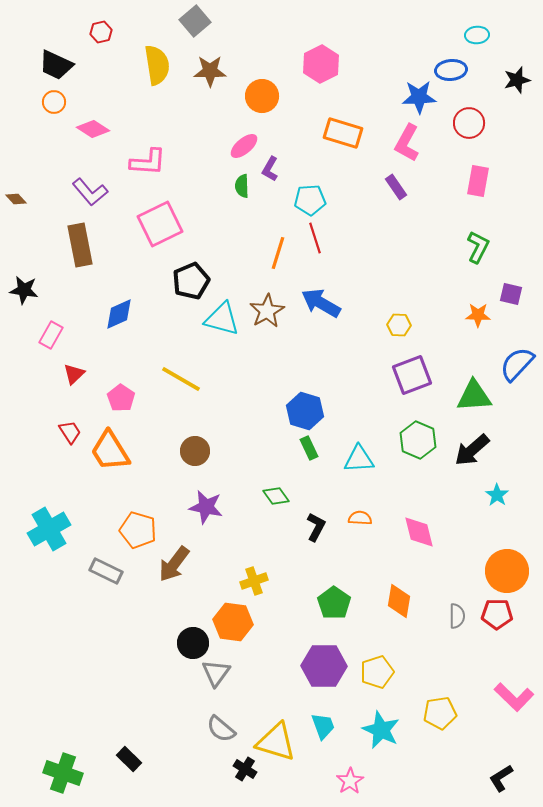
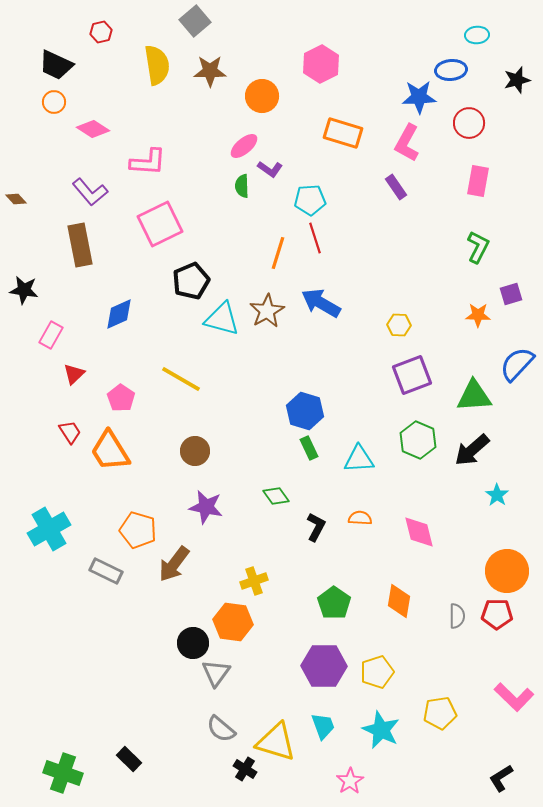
purple L-shape at (270, 169): rotated 85 degrees counterclockwise
purple square at (511, 294): rotated 30 degrees counterclockwise
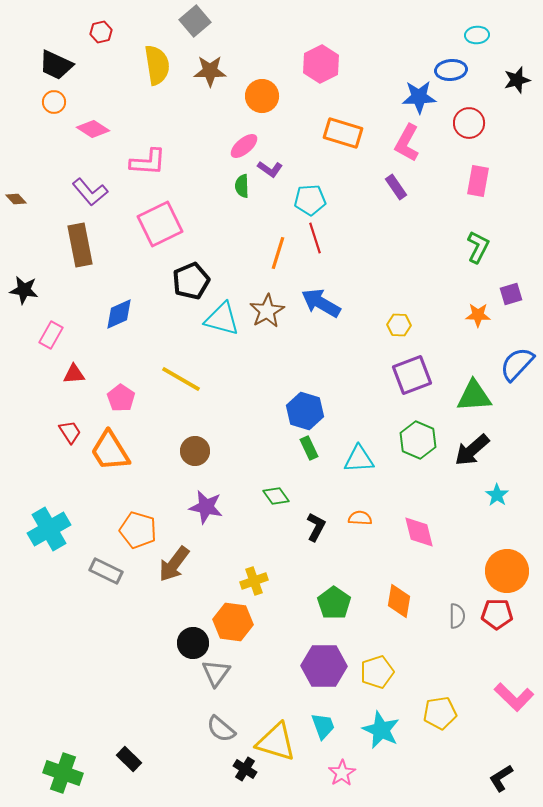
red triangle at (74, 374): rotated 40 degrees clockwise
pink star at (350, 781): moved 8 px left, 8 px up
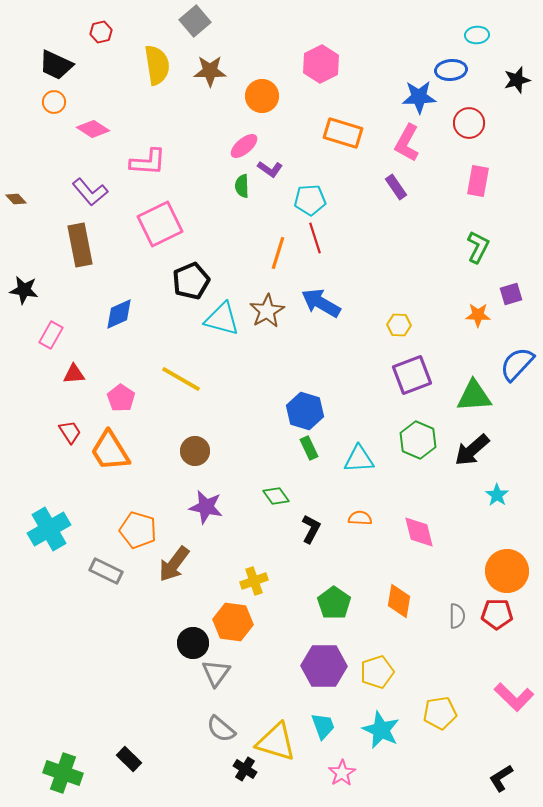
black L-shape at (316, 527): moved 5 px left, 2 px down
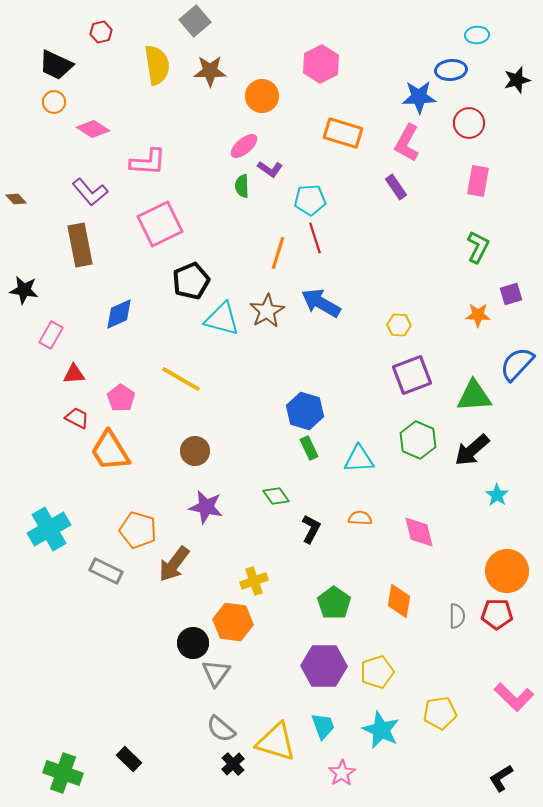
red trapezoid at (70, 432): moved 7 px right, 14 px up; rotated 30 degrees counterclockwise
black cross at (245, 769): moved 12 px left, 5 px up; rotated 15 degrees clockwise
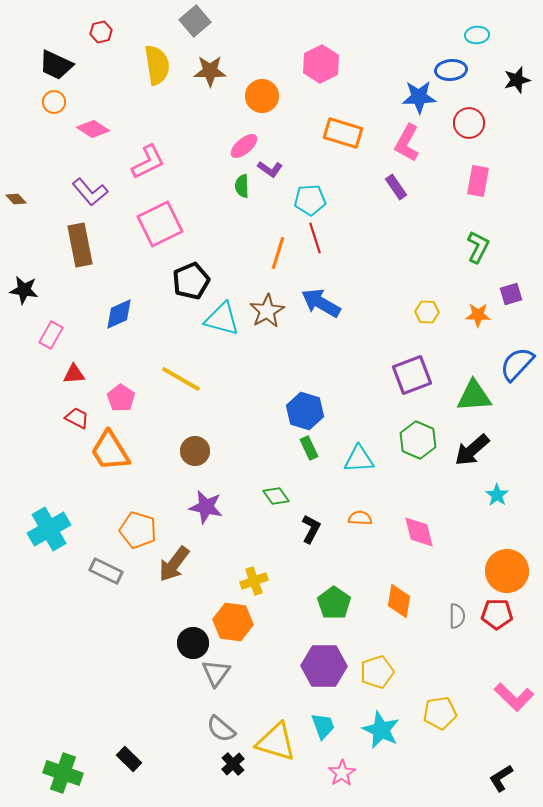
pink L-shape at (148, 162): rotated 30 degrees counterclockwise
yellow hexagon at (399, 325): moved 28 px right, 13 px up
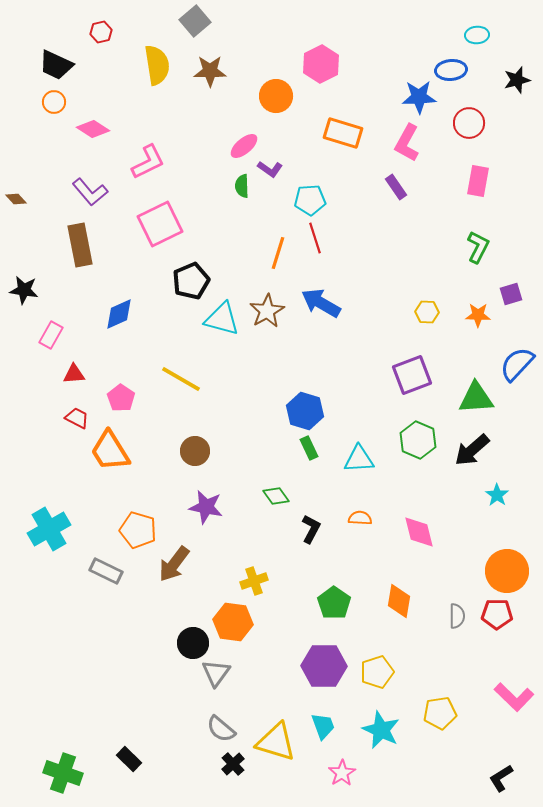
orange circle at (262, 96): moved 14 px right
green triangle at (474, 396): moved 2 px right, 2 px down
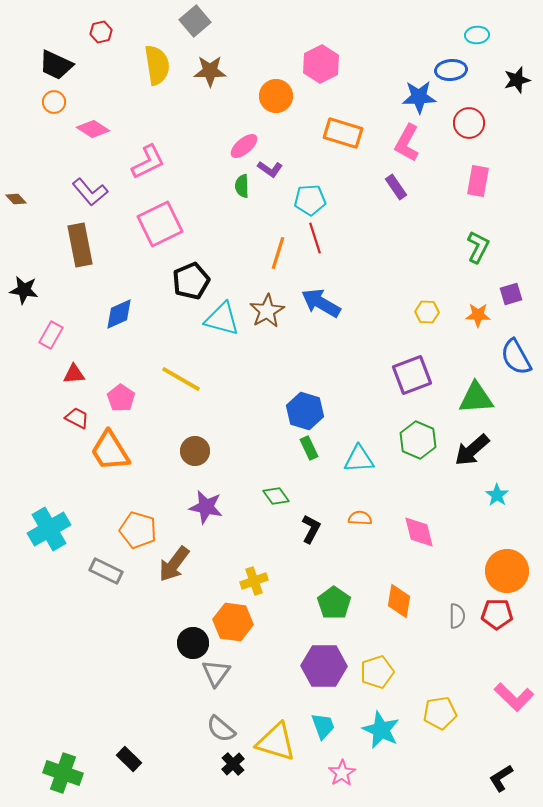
blue semicircle at (517, 364): moved 1 px left, 7 px up; rotated 72 degrees counterclockwise
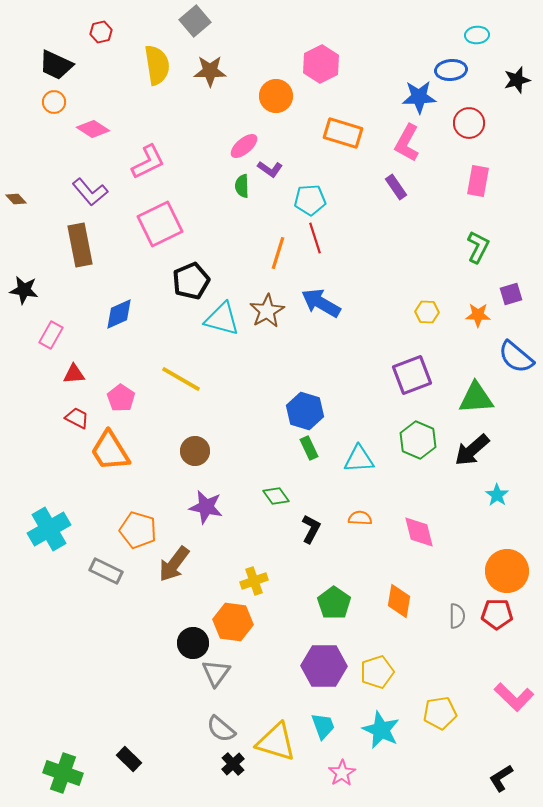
blue semicircle at (516, 357): rotated 21 degrees counterclockwise
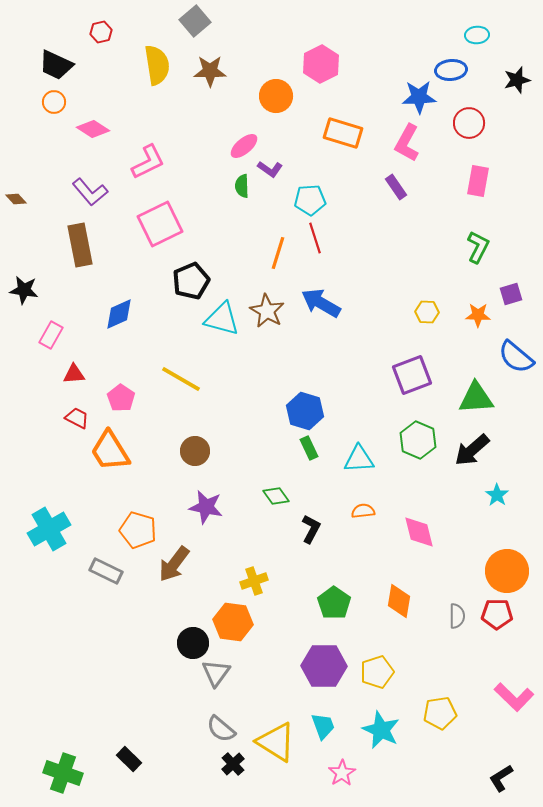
brown star at (267, 311): rotated 12 degrees counterclockwise
orange semicircle at (360, 518): moved 3 px right, 7 px up; rotated 10 degrees counterclockwise
yellow triangle at (276, 742): rotated 15 degrees clockwise
